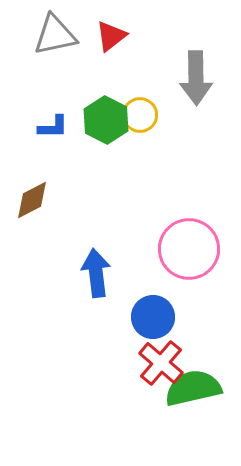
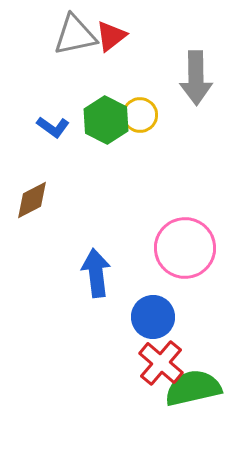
gray triangle: moved 20 px right
blue L-shape: rotated 36 degrees clockwise
pink circle: moved 4 px left, 1 px up
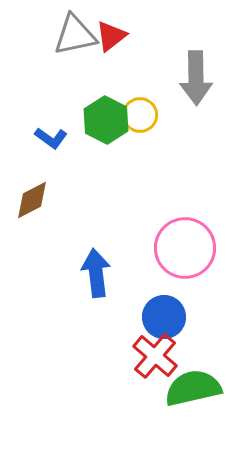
blue L-shape: moved 2 px left, 11 px down
blue circle: moved 11 px right
red cross: moved 6 px left, 7 px up
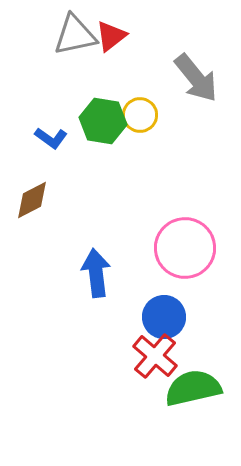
gray arrow: rotated 38 degrees counterclockwise
green hexagon: moved 3 px left, 1 px down; rotated 18 degrees counterclockwise
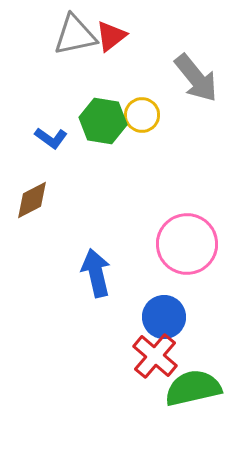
yellow circle: moved 2 px right
pink circle: moved 2 px right, 4 px up
blue arrow: rotated 6 degrees counterclockwise
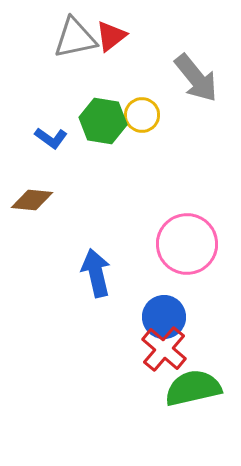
gray triangle: moved 3 px down
brown diamond: rotated 33 degrees clockwise
red cross: moved 9 px right, 7 px up
